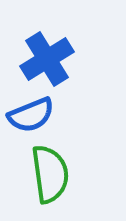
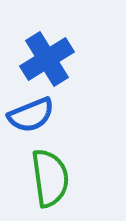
green semicircle: moved 4 px down
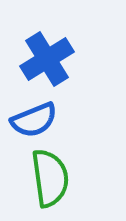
blue semicircle: moved 3 px right, 5 px down
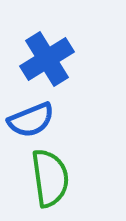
blue semicircle: moved 3 px left
